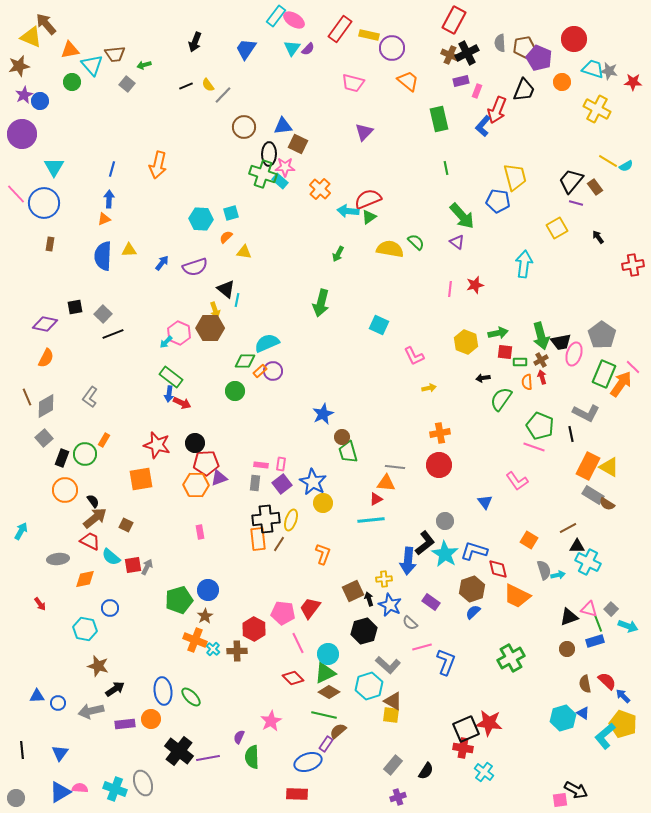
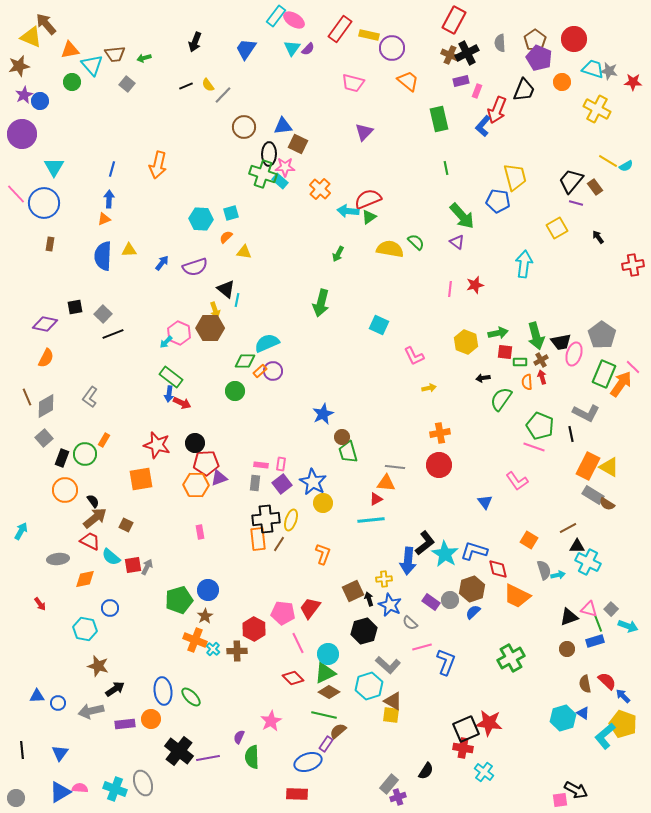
brown pentagon at (524, 47): moved 11 px right, 7 px up; rotated 25 degrees counterclockwise
green arrow at (144, 65): moved 7 px up
green arrow at (541, 336): moved 5 px left
gray circle at (445, 521): moved 5 px right, 79 px down
gray rectangle at (393, 765): moved 4 px left, 19 px down
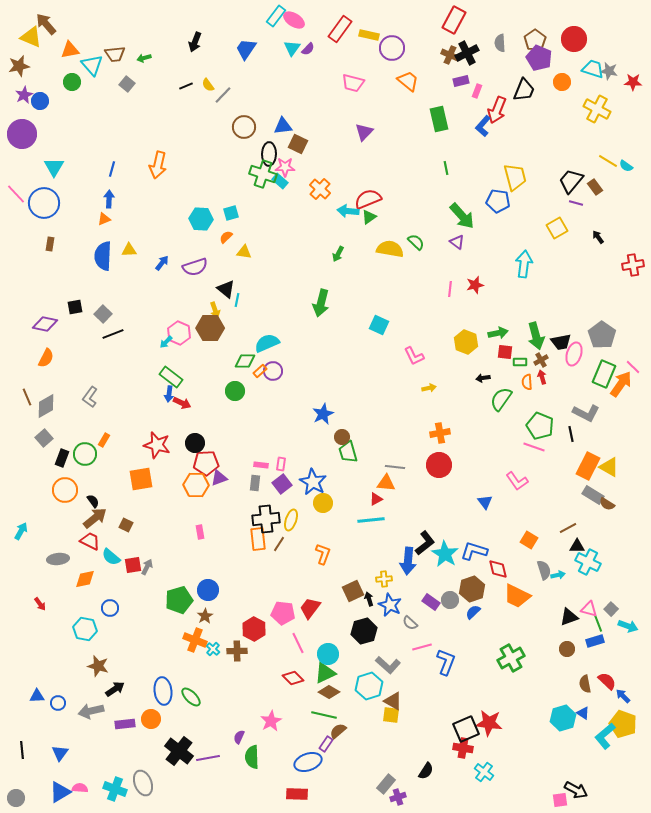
cyan semicircle at (626, 166): rotated 64 degrees clockwise
gray rectangle at (389, 784): moved 3 px left
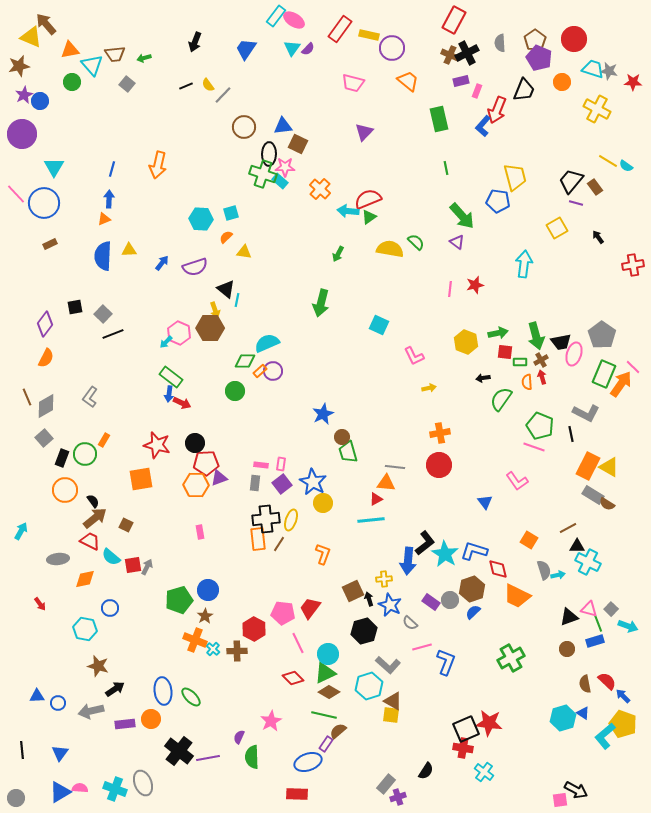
brown rectangle at (50, 244): rotated 56 degrees clockwise
purple diamond at (45, 324): rotated 65 degrees counterclockwise
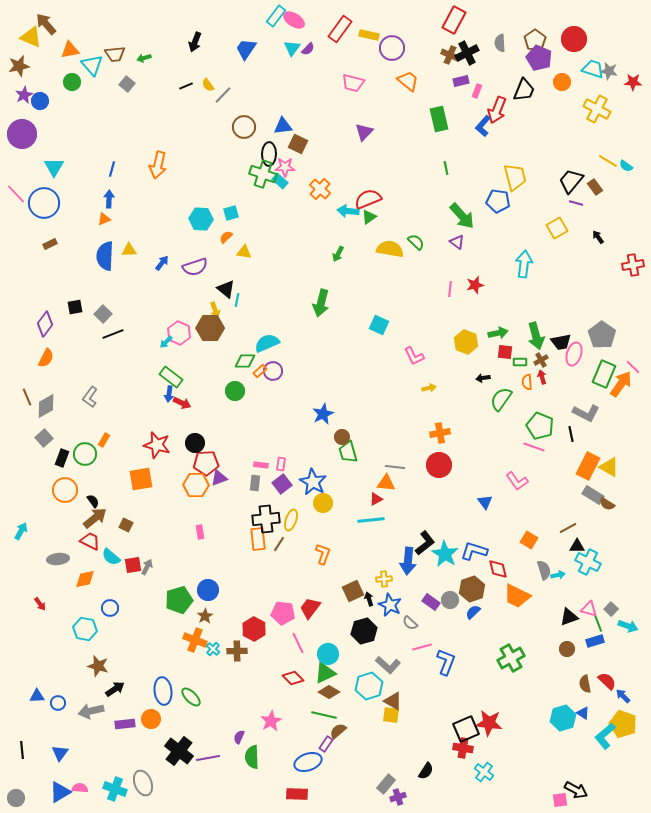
blue semicircle at (103, 256): moved 2 px right
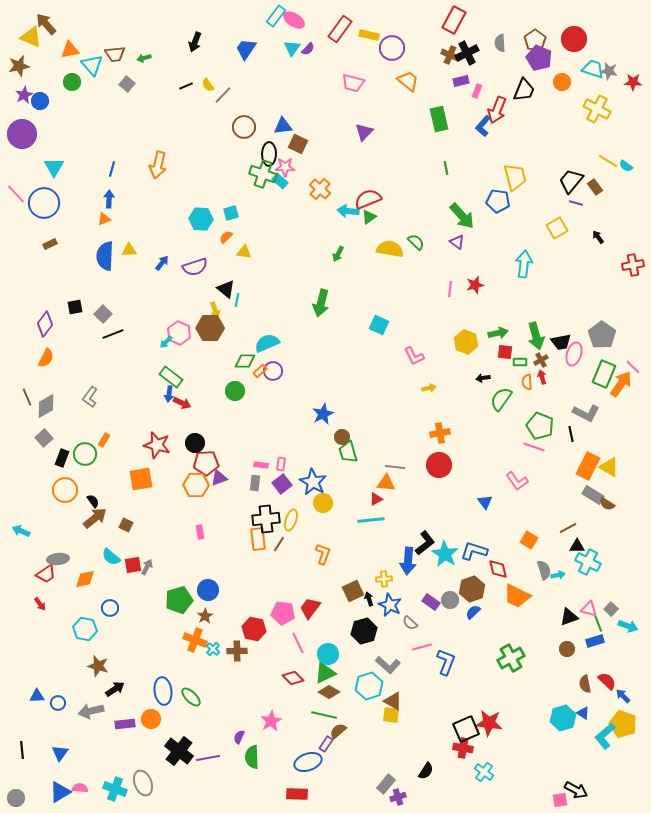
cyan arrow at (21, 531): rotated 96 degrees counterclockwise
red trapezoid at (90, 541): moved 44 px left, 33 px down; rotated 120 degrees clockwise
red hexagon at (254, 629): rotated 15 degrees counterclockwise
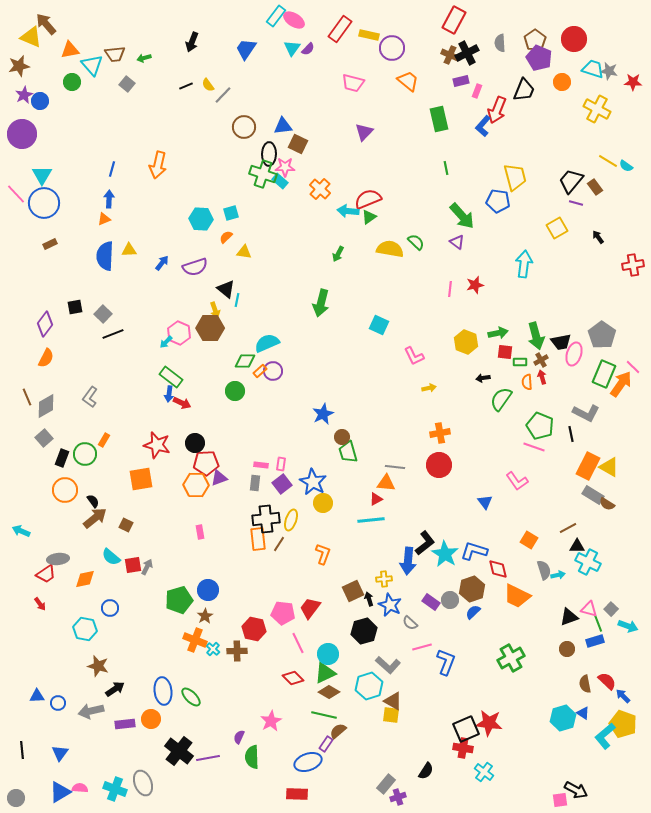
black arrow at (195, 42): moved 3 px left
cyan triangle at (54, 167): moved 12 px left, 8 px down
